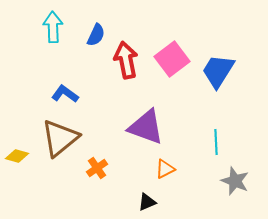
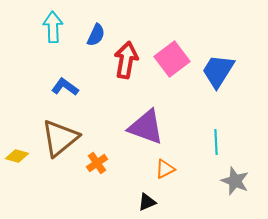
red arrow: rotated 21 degrees clockwise
blue L-shape: moved 7 px up
orange cross: moved 5 px up
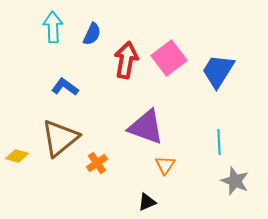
blue semicircle: moved 4 px left, 1 px up
pink square: moved 3 px left, 1 px up
cyan line: moved 3 px right
orange triangle: moved 4 px up; rotated 30 degrees counterclockwise
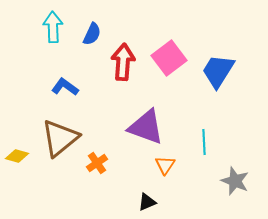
red arrow: moved 3 px left, 2 px down; rotated 6 degrees counterclockwise
cyan line: moved 15 px left
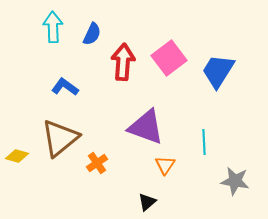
gray star: rotated 12 degrees counterclockwise
black triangle: rotated 18 degrees counterclockwise
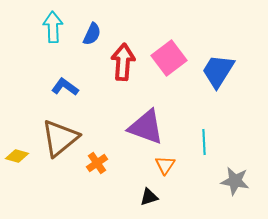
black triangle: moved 2 px right, 5 px up; rotated 24 degrees clockwise
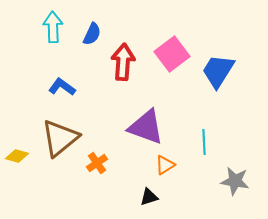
pink square: moved 3 px right, 4 px up
blue L-shape: moved 3 px left
orange triangle: rotated 25 degrees clockwise
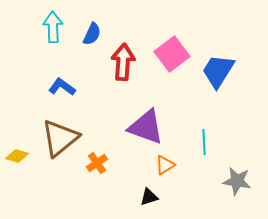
gray star: moved 2 px right
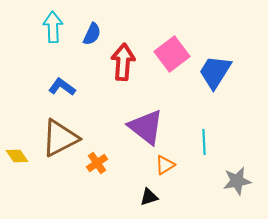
blue trapezoid: moved 3 px left, 1 px down
purple triangle: rotated 18 degrees clockwise
brown triangle: rotated 12 degrees clockwise
yellow diamond: rotated 40 degrees clockwise
gray star: rotated 20 degrees counterclockwise
